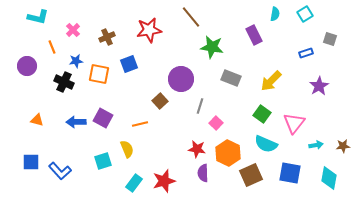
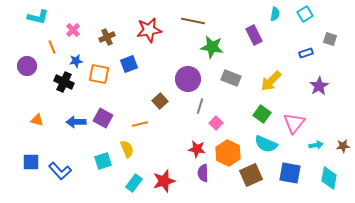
brown line at (191, 17): moved 2 px right, 4 px down; rotated 40 degrees counterclockwise
purple circle at (181, 79): moved 7 px right
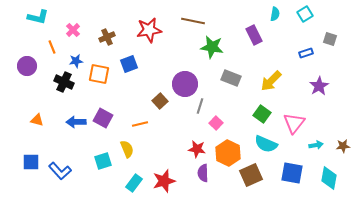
purple circle at (188, 79): moved 3 px left, 5 px down
blue square at (290, 173): moved 2 px right
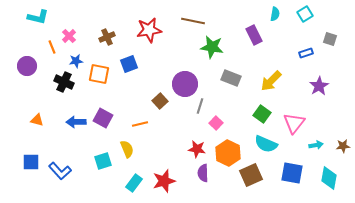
pink cross at (73, 30): moved 4 px left, 6 px down
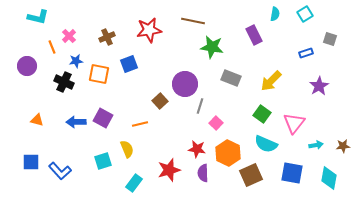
red star at (164, 181): moved 5 px right, 11 px up
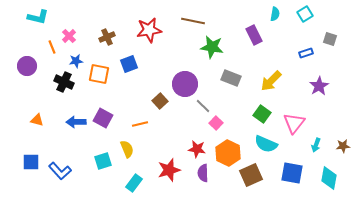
gray line at (200, 106): moved 3 px right; rotated 63 degrees counterclockwise
cyan arrow at (316, 145): rotated 120 degrees clockwise
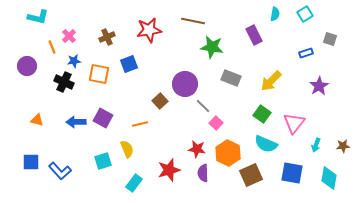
blue star at (76, 61): moved 2 px left
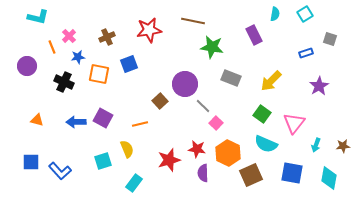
blue star at (74, 61): moved 4 px right, 4 px up
red star at (169, 170): moved 10 px up
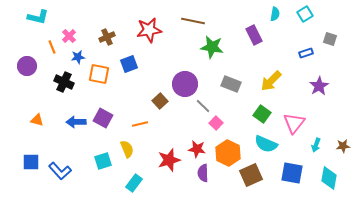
gray rectangle at (231, 78): moved 6 px down
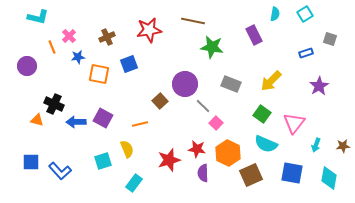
black cross at (64, 82): moved 10 px left, 22 px down
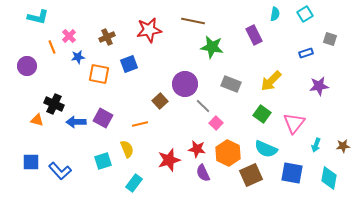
purple star at (319, 86): rotated 24 degrees clockwise
cyan semicircle at (266, 144): moved 5 px down
purple semicircle at (203, 173): rotated 24 degrees counterclockwise
